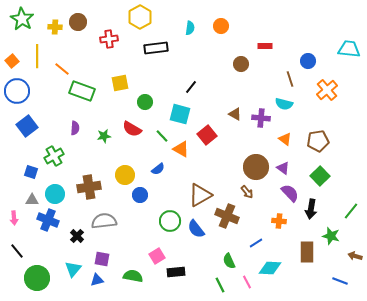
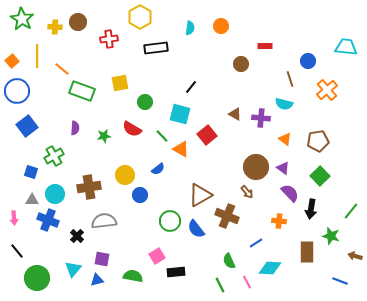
cyan trapezoid at (349, 49): moved 3 px left, 2 px up
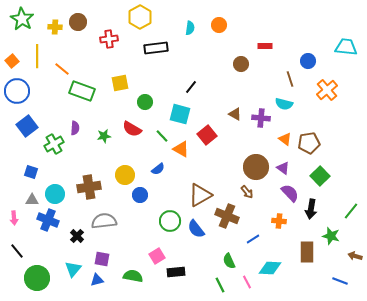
orange circle at (221, 26): moved 2 px left, 1 px up
brown pentagon at (318, 141): moved 9 px left, 2 px down
green cross at (54, 156): moved 12 px up
blue line at (256, 243): moved 3 px left, 4 px up
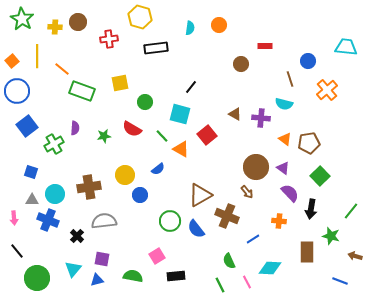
yellow hexagon at (140, 17): rotated 15 degrees counterclockwise
black rectangle at (176, 272): moved 4 px down
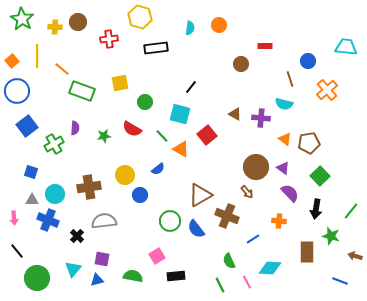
black arrow at (311, 209): moved 5 px right
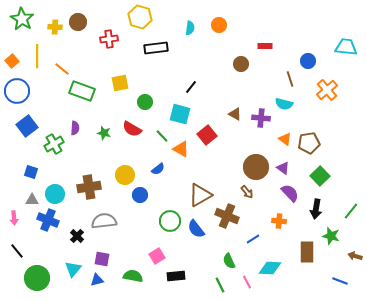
green star at (104, 136): moved 3 px up; rotated 24 degrees clockwise
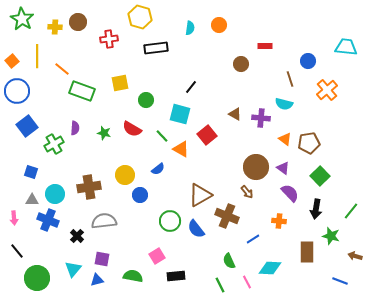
green circle at (145, 102): moved 1 px right, 2 px up
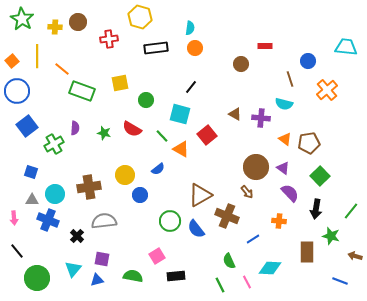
orange circle at (219, 25): moved 24 px left, 23 px down
